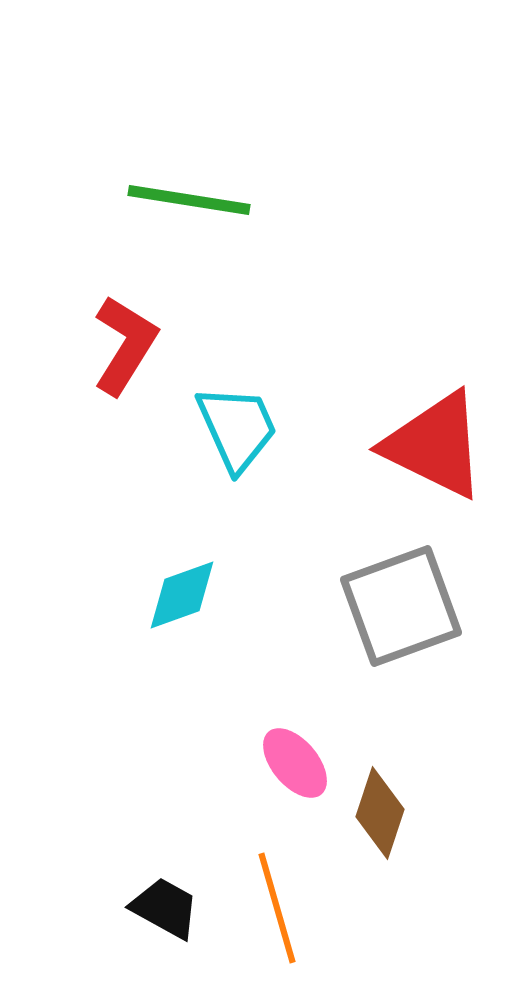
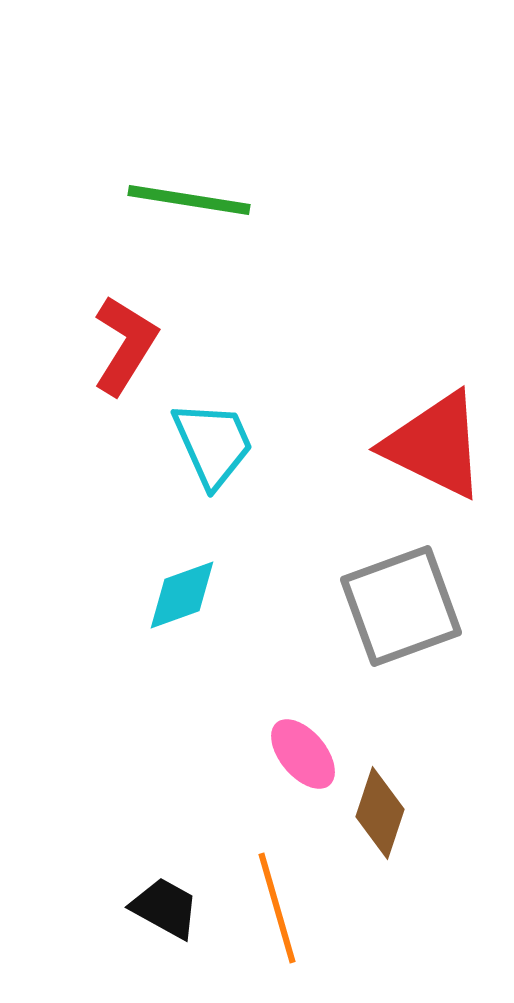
cyan trapezoid: moved 24 px left, 16 px down
pink ellipse: moved 8 px right, 9 px up
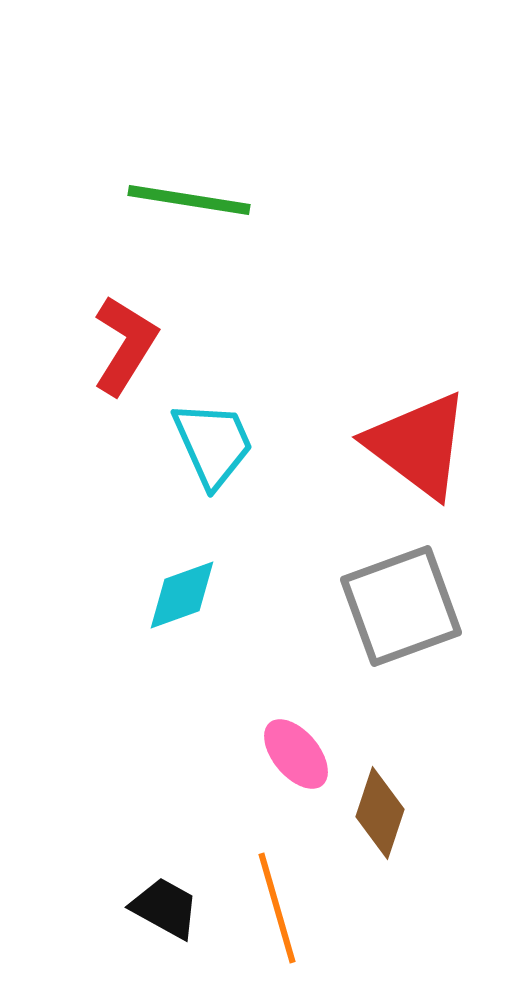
red triangle: moved 17 px left; rotated 11 degrees clockwise
pink ellipse: moved 7 px left
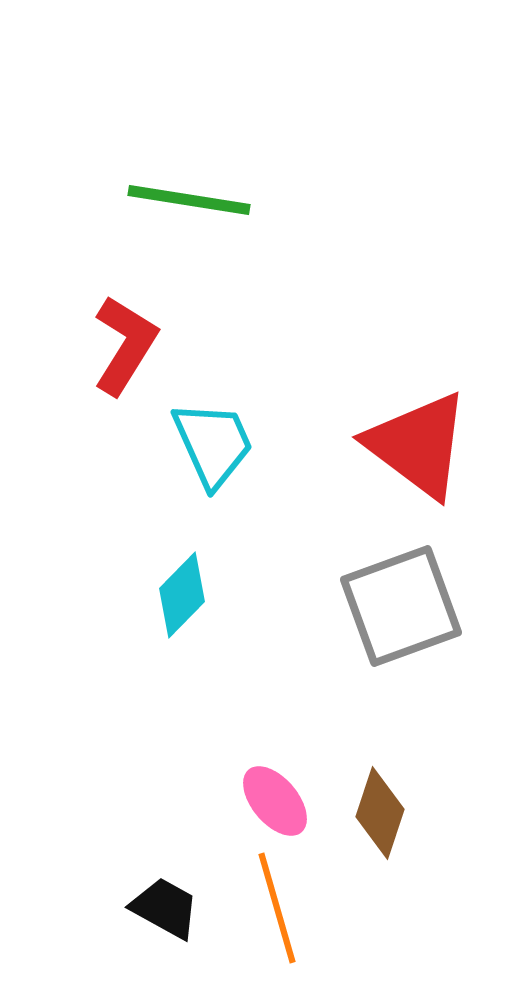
cyan diamond: rotated 26 degrees counterclockwise
pink ellipse: moved 21 px left, 47 px down
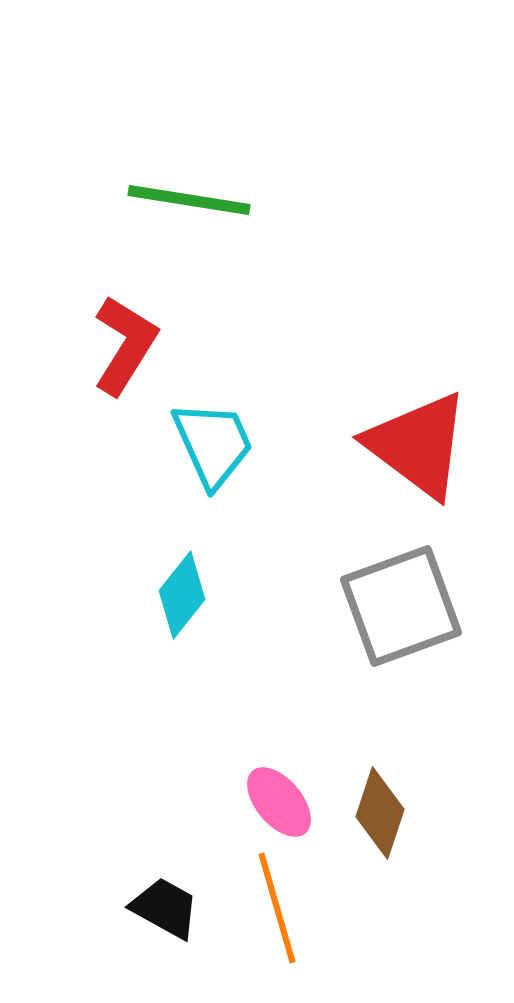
cyan diamond: rotated 6 degrees counterclockwise
pink ellipse: moved 4 px right, 1 px down
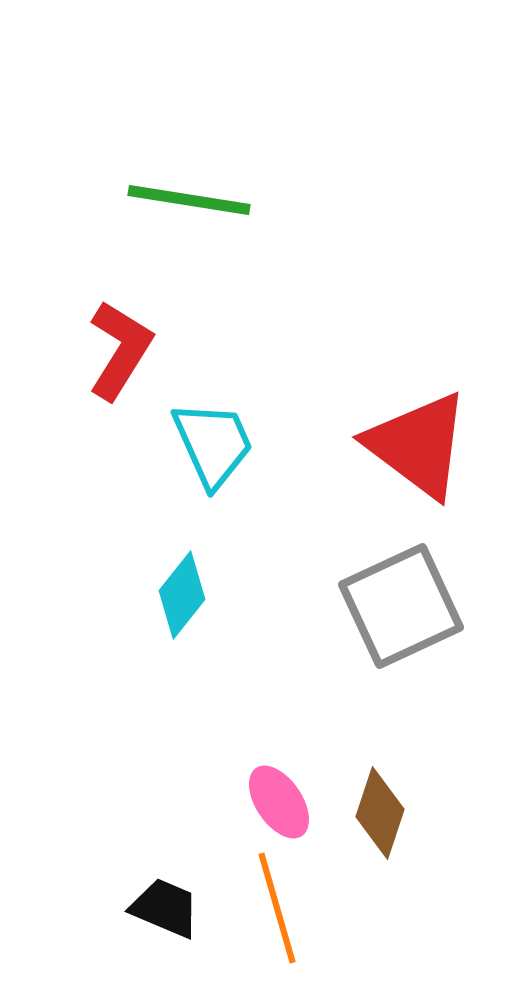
red L-shape: moved 5 px left, 5 px down
gray square: rotated 5 degrees counterclockwise
pink ellipse: rotated 6 degrees clockwise
black trapezoid: rotated 6 degrees counterclockwise
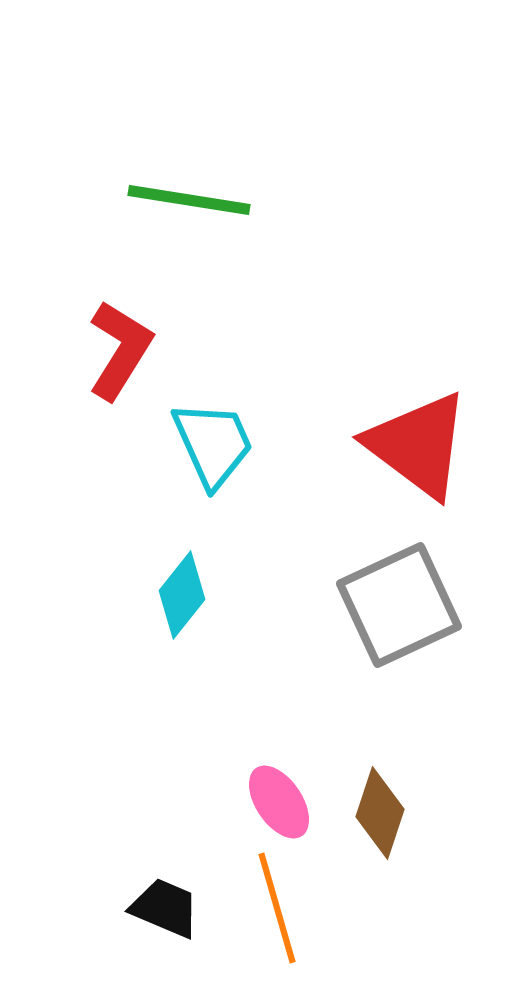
gray square: moved 2 px left, 1 px up
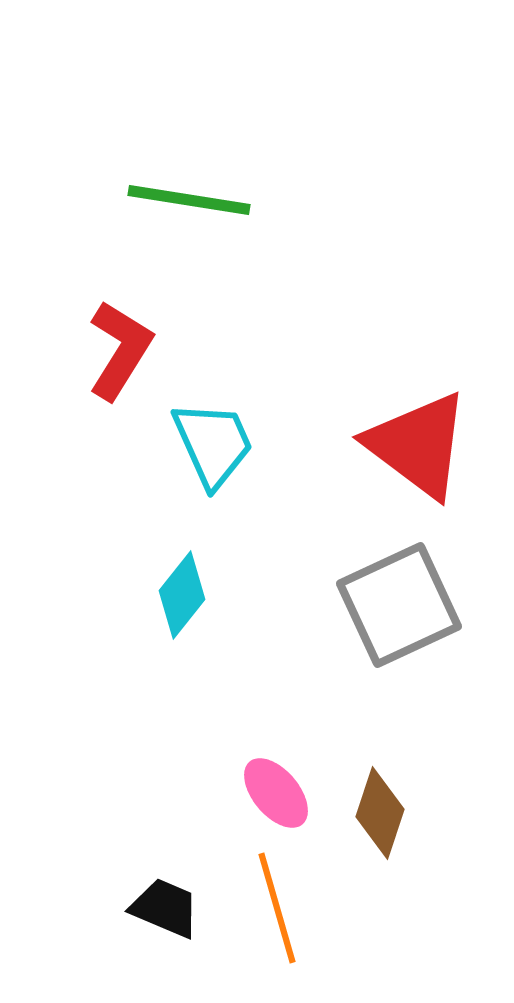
pink ellipse: moved 3 px left, 9 px up; rotated 6 degrees counterclockwise
